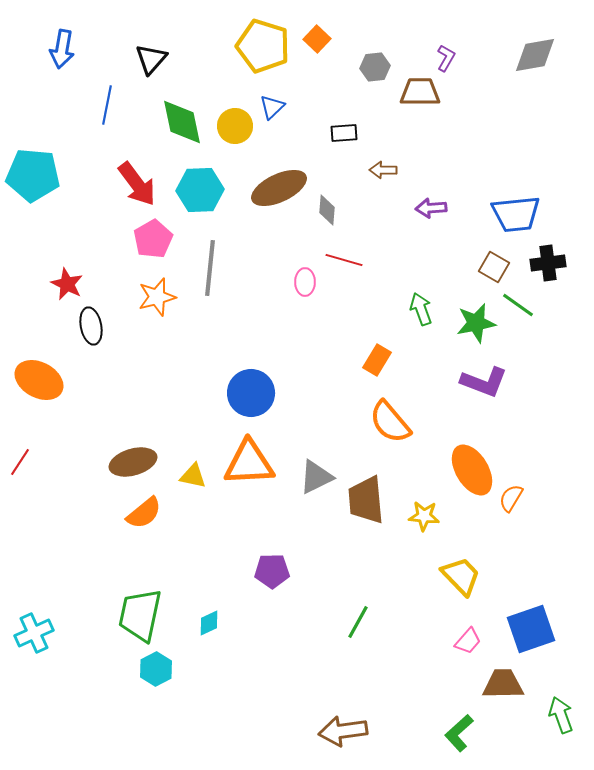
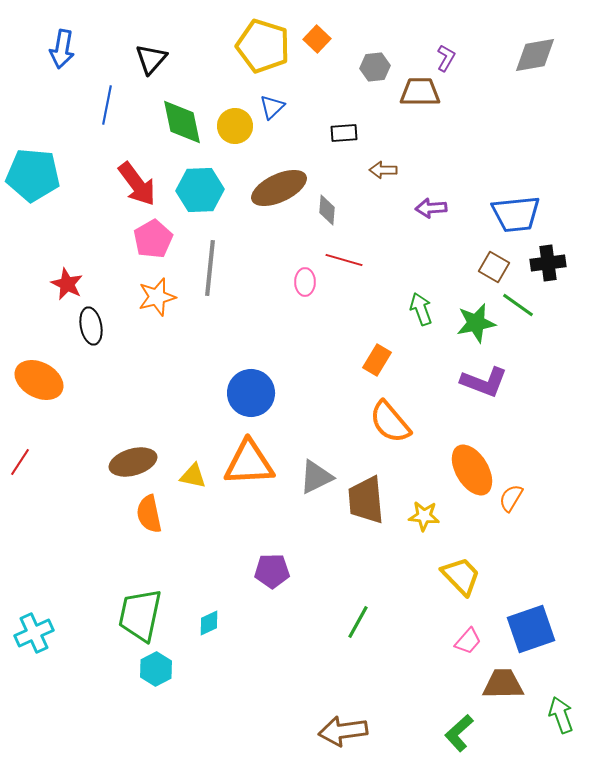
orange semicircle at (144, 513): moved 5 px right, 1 px down; rotated 117 degrees clockwise
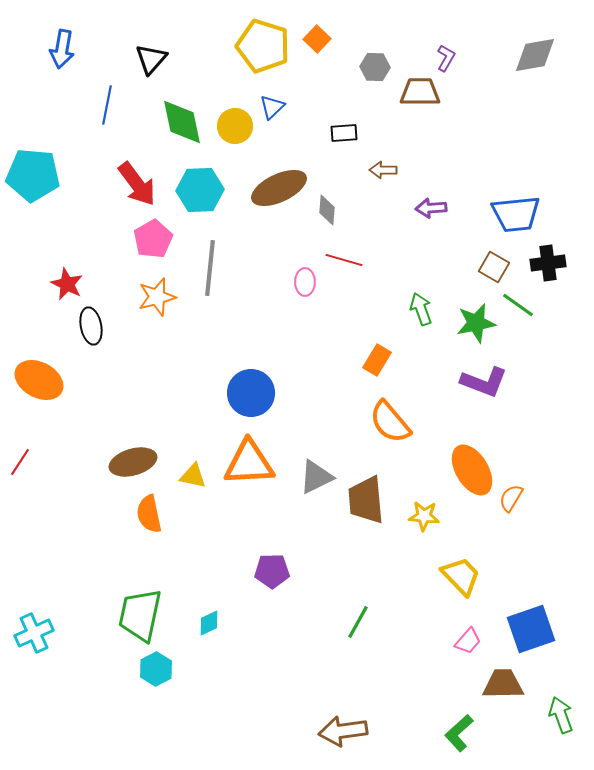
gray hexagon at (375, 67): rotated 8 degrees clockwise
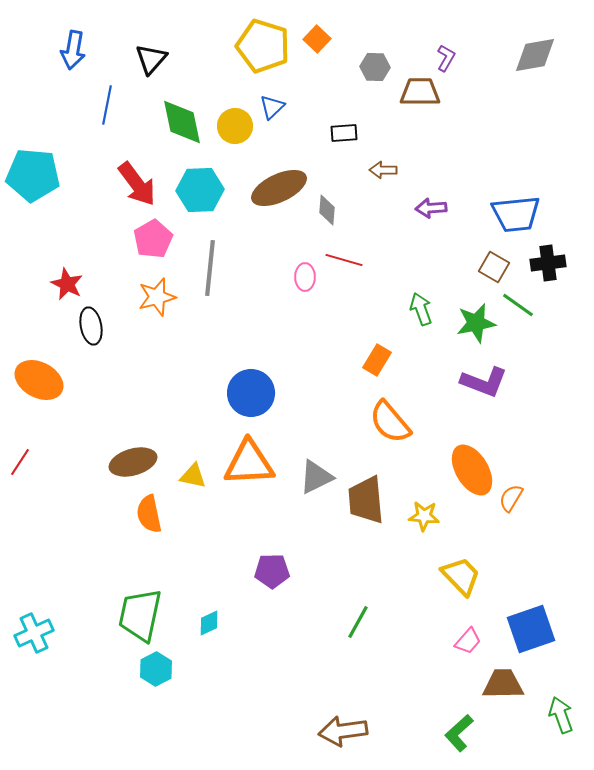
blue arrow at (62, 49): moved 11 px right, 1 px down
pink ellipse at (305, 282): moved 5 px up
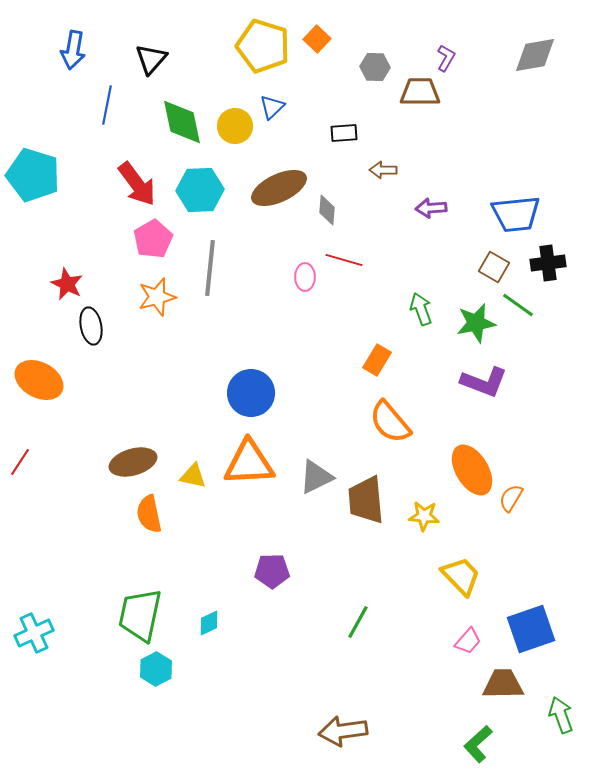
cyan pentagon at (33, 175): rotated 12 degrees clockwise
green L-shape at (459, 733): moved 19 px right, 11 px down
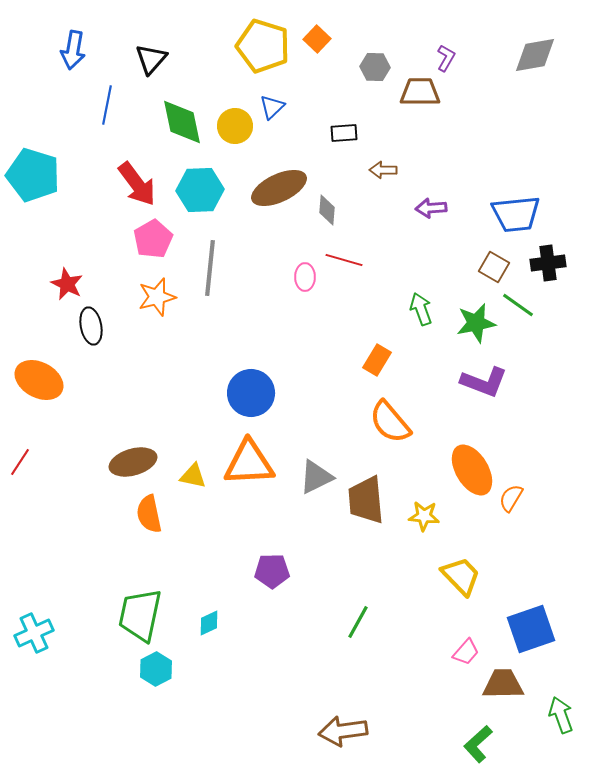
pink trapezoid at (468, 641): moved 2 px left, 11 px down
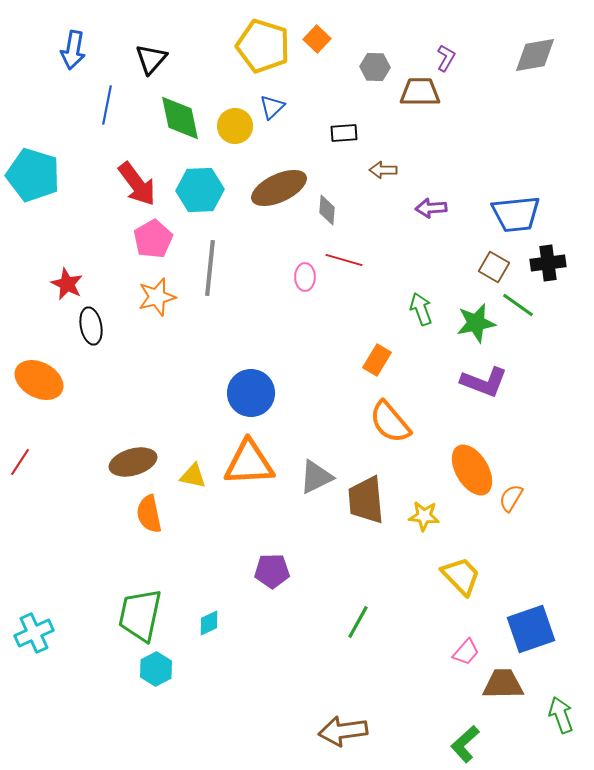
green diamond at (182, 122): moved 2 px left, 4 px up
green L-shape at (478, 744): moved 13 px left
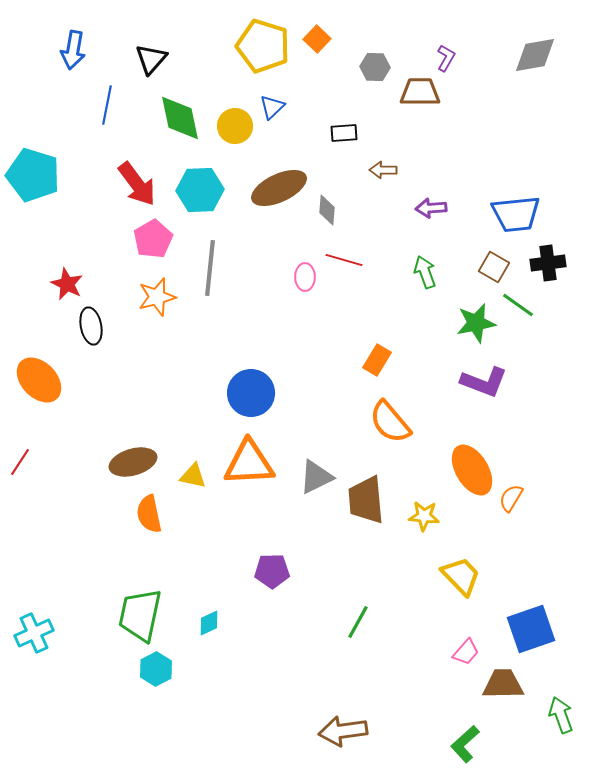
green arrow at (421, 309): moved 4 px right, 37 px up
orange ellipse at (39, 380): rotated 18 degrees clockwise
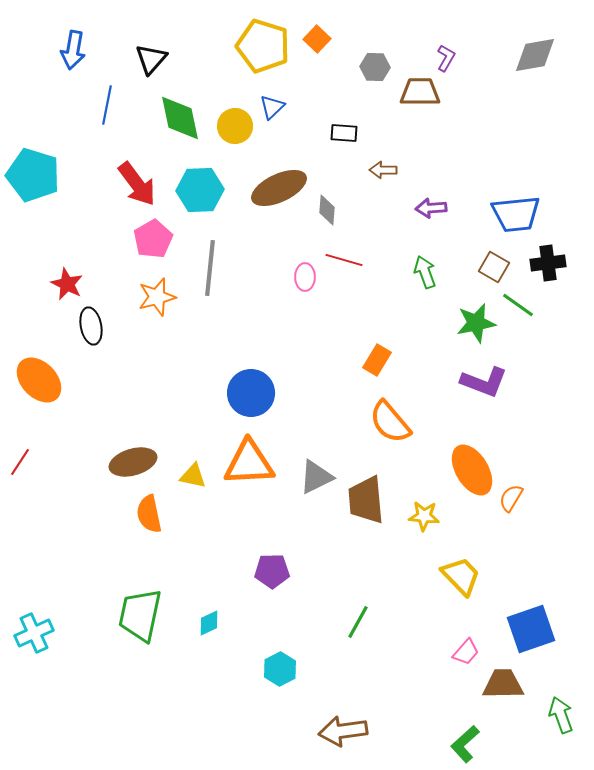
black rectangle at (344, 133): rotated 8 degrees clockwise
cyan hexagon at (156, 669): moved 124 px right
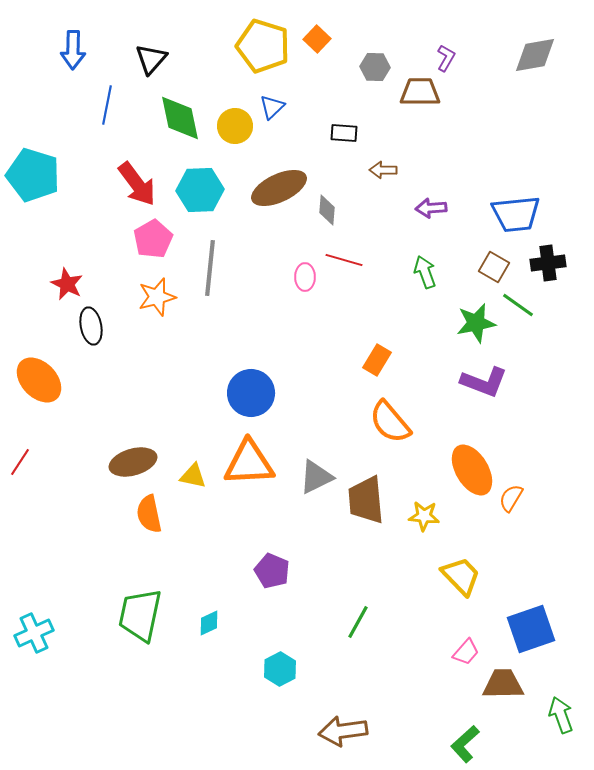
blue arrow at (73, 50): rotated 9 degrees counterclockwise
purple pentagon at (272, 571): rotated 24 degrees clockwise
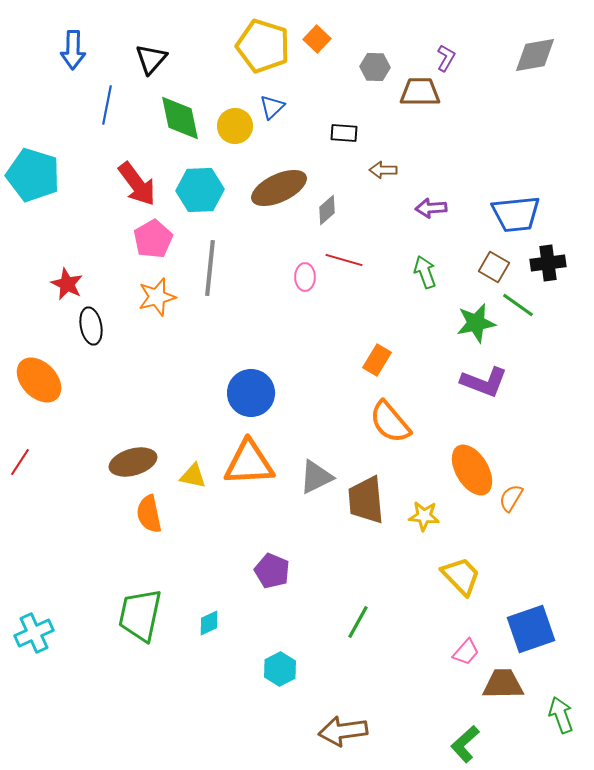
gray diamond at (327, 210): rotated 44 degrees clockwise
